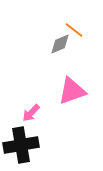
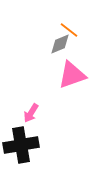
orange line: moved 5 px left
pink triangle: moved 16 px up
pink arrow: rotated 12 degrees counterclockwise
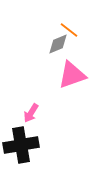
gray diamond: moved 2 px left
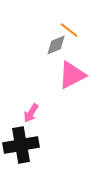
gray diamond: moved 2 px left, 1 px down
pink triangle: rotated 8 degrees counterclockwise
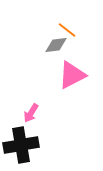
orange line: moved 2 px left
gray diamond: rotated 15 degrees clockwise
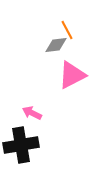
orange line: rotated 24 degrees clockwise
pink arrow: moved 1 px right; rotated 84 degrees clockwise
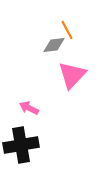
gray diamond: moved 2 px left
pink triangle: rotated 20 degrees counterclockwise
pink arrow: moved 3 px left, 5 px up
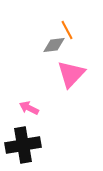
pink triangle: moved 1 px left, 1 px up
black cross: moved 2 px right
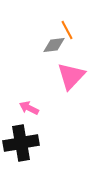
pink triangle: moved 2 px down
black cross: moved 2 px left, 2 px up
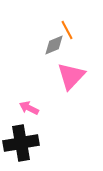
gray diamond: rotated 15 degrees counterclockwise
